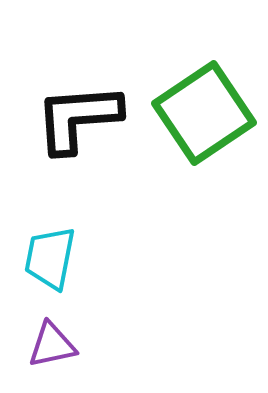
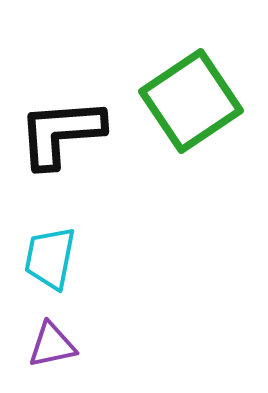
green square: moved 13 px left, 12 px up
black L-shape: moved 17 px left, 15 px down
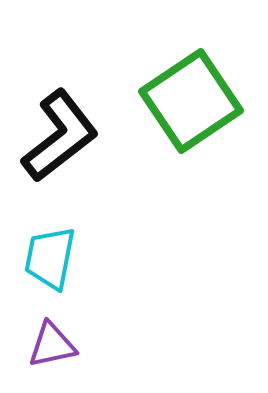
black L-shape: moved 1 px left, 3 px down; rotated 146 degrees clockwise
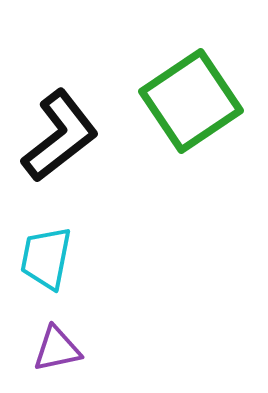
cyan trapezoid: moved 4 px left
purple triangle: moved 5 px right, 4 px down
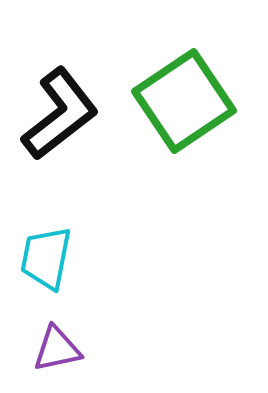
green square: moved 7 px left
black L-shape: moved 22 px up
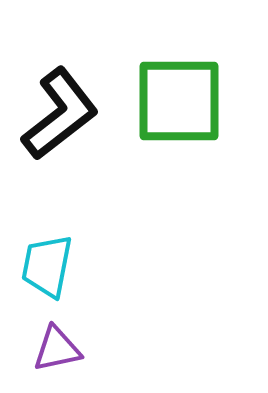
green square: moved 5 px left; rotated 34 degrees clockwise
cyan trapezoid: moved 1 px right, 8 px down
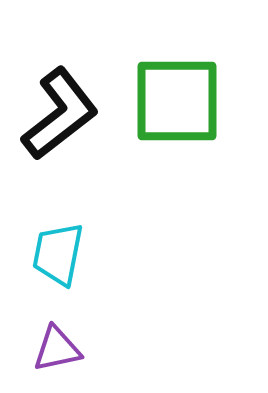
green square: moved 2 px left
cyan trapezoid: moved 11 px right, 12 px up
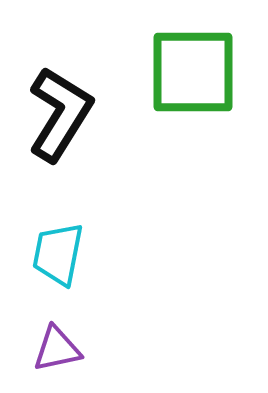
green square: moved 16 px right, 29 px up
black L-shape: rotated 20 degrees counterclockwise
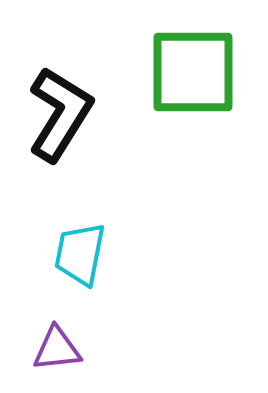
cyan trapezoid: moved 22 px right
purple triangle: rotated 6 degrees clockwise
